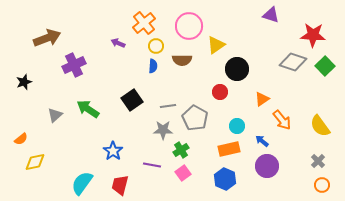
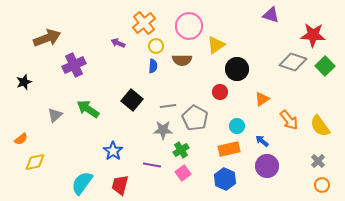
black square: rotated 15 degrees counterclockwise
orange arrow: moved 7 px right
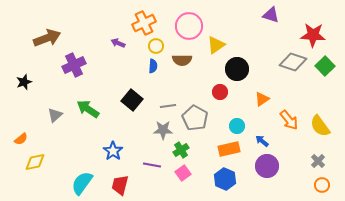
orange cross: rotated 15 degrees clockwise
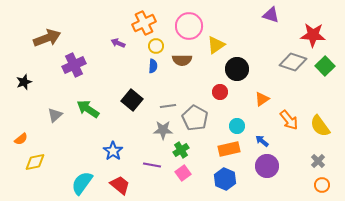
red trapezoid: rotated 115 degrees clockwise
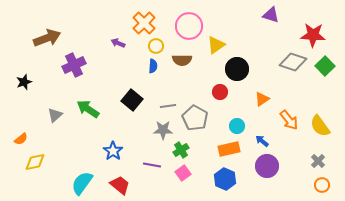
orange cross: rotated 20 degrees counterclockwise
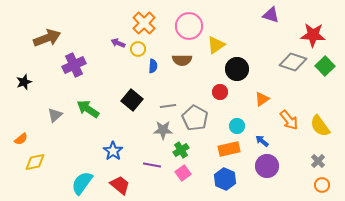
yellow circle: moved 18 px left, 3 px down
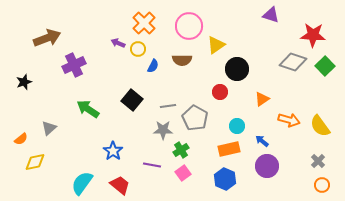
blue semicircle: rotated 24 degrees clockwise
gray triangle: moved 6 px left, 13 px down
orange arrow: rotated 35 degrees counterclockwise
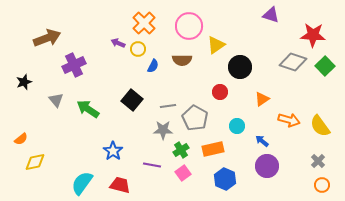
black circle: moved 3 px right, 2 px up
gray triangle: moved 7 px right, 28 px up; rotated 28 degrees counterclockwise
orange rectangle: moved 16 px left
red trapezoid: rotated 25 degrees counterclockwise
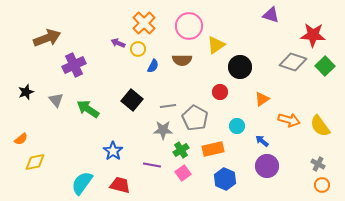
black star: moved 2 px right, 10 px down
gray cross: moved 3 px down; rotated 16 degrees counterclockwise
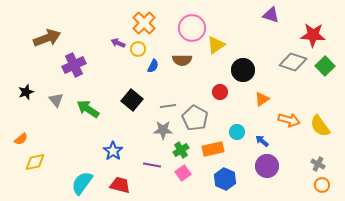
pink circle: moved 3 px right, 2 px down
black circle: moved 3 px right, 3 px down
cyan circle: moved 6 px down
